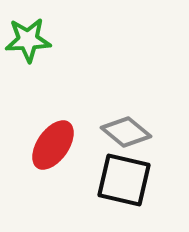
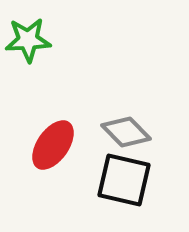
gray diamond: rotated 6 degrees clockwise
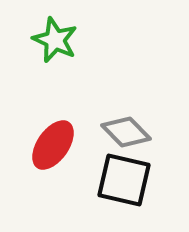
green star: moved 27 px right; rotated 27 degrees clockwise
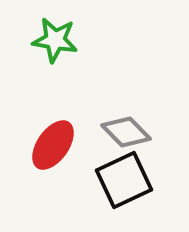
green star: rotated 15 degrees counterclockwise
black square: rotated 38 degrees counterclockwise
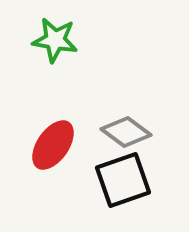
gray diamond: rotated 9 degrees counterclockwise
black square: moved 1 px left; rotated 6 degrees clockwise
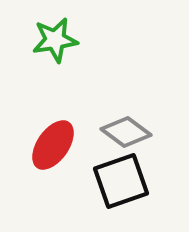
green star: rotated 18 degrees counterclockwise
black square: moved 2 px left, 1 px down
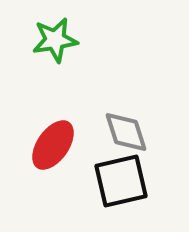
gray diamond: rotated 36 degrees clockwise
black square: rotated 6 degrees clockwise
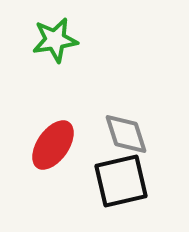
gray diamond: moved 2 px down
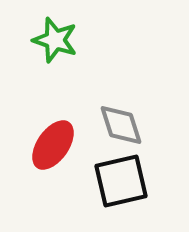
green star: rotated 27 degrees clockwise
gray diamond: moved 5 px left, 9 px up
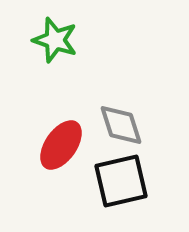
red ellipse: moved 8 px right
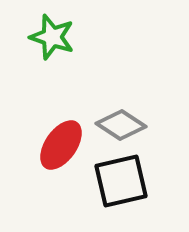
green star: moved 3 px left, 3 px up
gray diamond: rotated 39 degrees counterclockwise
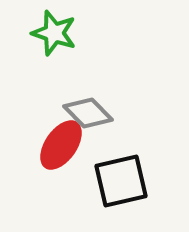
green star: moved 2 px right, 4 px up
gray diamond: moved 33 px left, 12 px up; rotated 12 degrees clockwise
